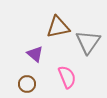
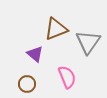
brown triangle: moved 2 px left, 2 px down; rotated 10 degrees counterclockwise
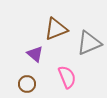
gray triangle: moved 1 px right, 1 px down; rotated 32 degrees clockwise
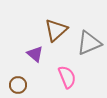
brown triangle: moved 1 px down; rotated 20 degrees counterclockwise
brown circle: moved 9 px left, 1 px down
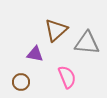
gray triangle: moved 2 px left; rotated 28 degrees clockwise
purple triangle: rotated 30 degrees counterclockwise
brown circle: moved 3 px right, 3 px up
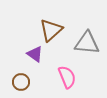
brown triangle: moved 5 px left
purple triangle: rotated 24 degrees clockwise
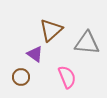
brown circle: moved 5 px up
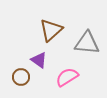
purple triangle: moved 4 px right, 6 px down
pink semicircle: rotated 100 degrees counterclockwise
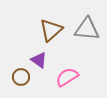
gray triangle: moved 14 px up
